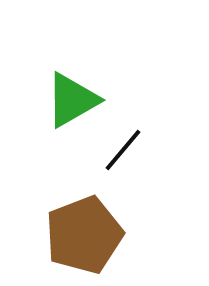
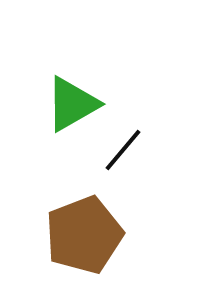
green triangle: moved 4 px down
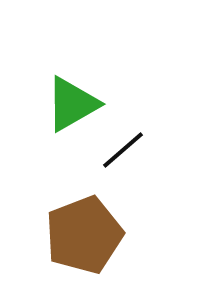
black line: rotated 9 degrees clockwise
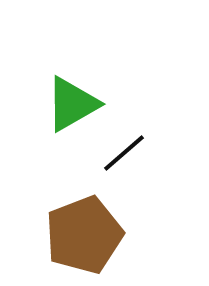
black line: moved 1 px right, 3 px down
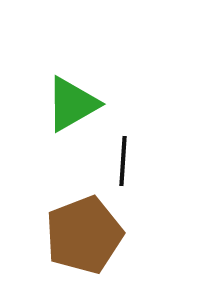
black line: moved 1 px left, 8 px down; rotated 45 degrees counterclockwise
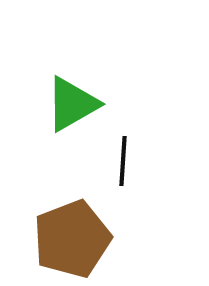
brown pentagon: moved 12 px left, 4 px down
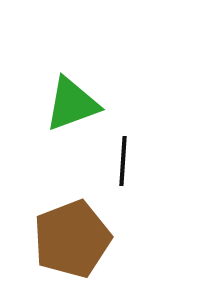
green triangle: rotated 10 degrees clockwise
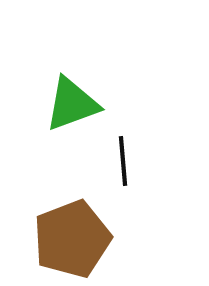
black line: rotated 9 degrees counterclockwise
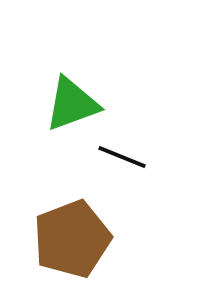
black line: moved 1 px left, 4 px up; rotated 63 degrees counterclockwise
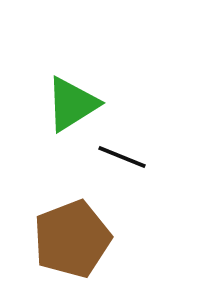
green triangle: rotated 12 degrees counterclockwise
